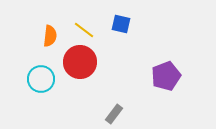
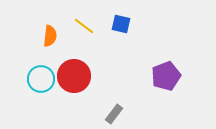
yellow line: moved 4 px up
red circle: moved 6 px left, 14 px down
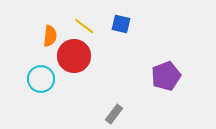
red circle: moved 20 px up
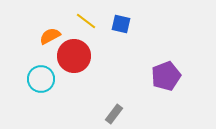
yellow line: moved 2 px right, 5 px up
orange semicircle: rotated 125 degrees counterclockwise
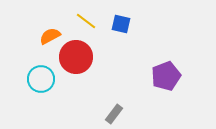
red circle: moved 2 px right, 1 px down
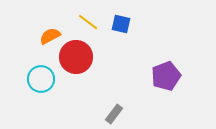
yellow line: moved 2 px right, 1 px down
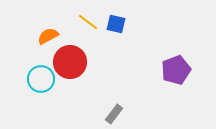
blue square: moved 5 px left
orange semicircle: moved 2 px left
red circle: moved 6 px left, 5 px down
purple pentagon: moved 10 px right, 6 px up
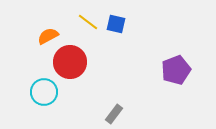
cyan circle: moved 3 px right, 13 px down
